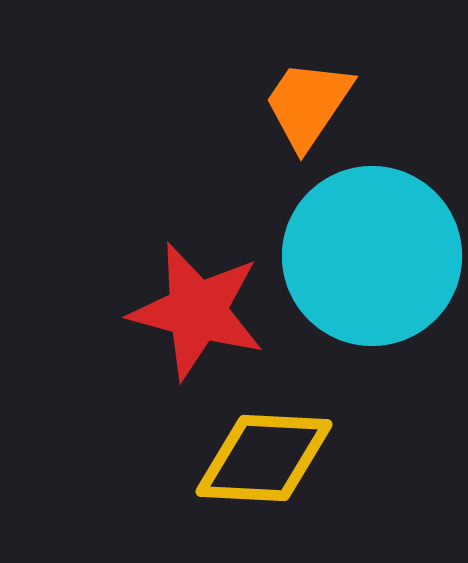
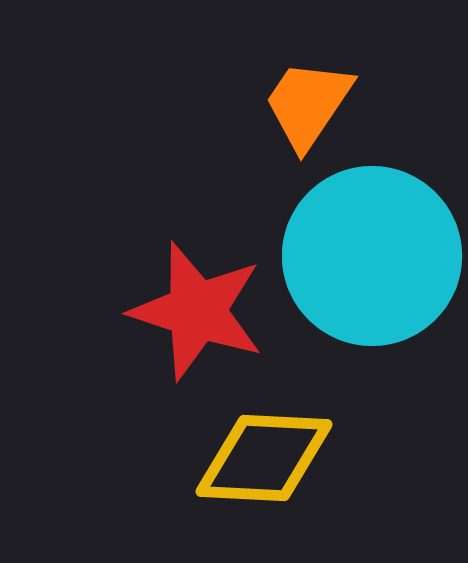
red star: rotated 3 degrees clockwise
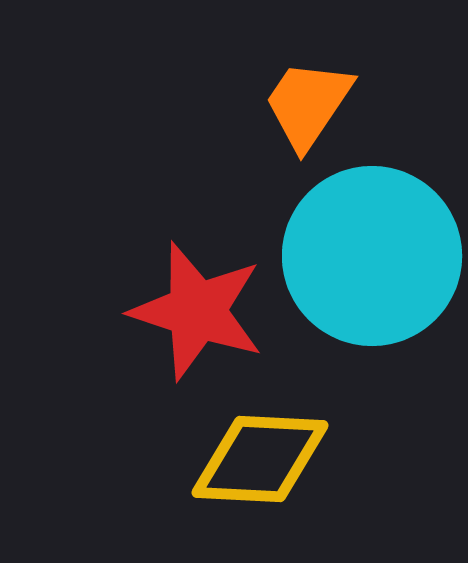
yellow diamond: moved 4 px left, 1 px down
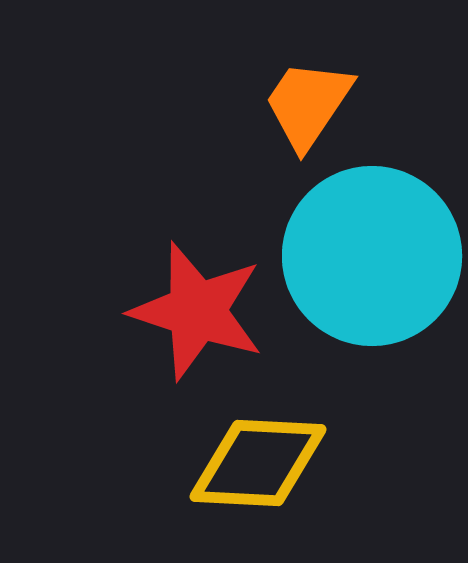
yellow diamond: moved 2 px left, 4 px down
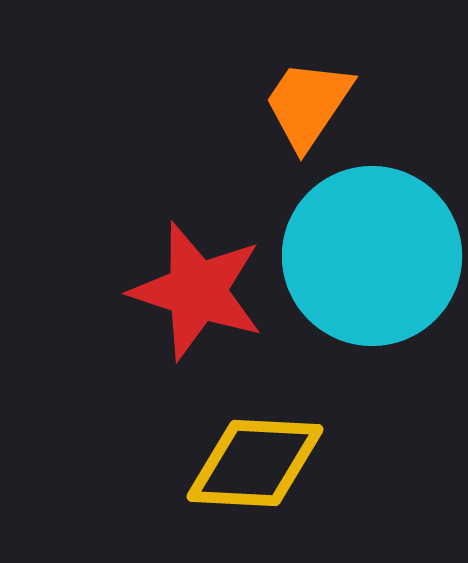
red star: moved 20 px up
yellow diamond: moved 3 px left
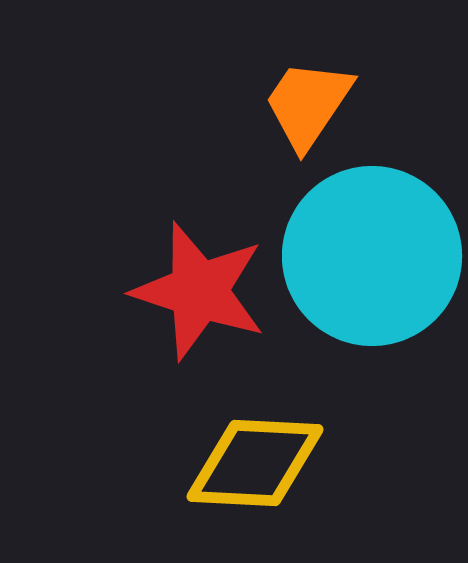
red star: moved 2 px right
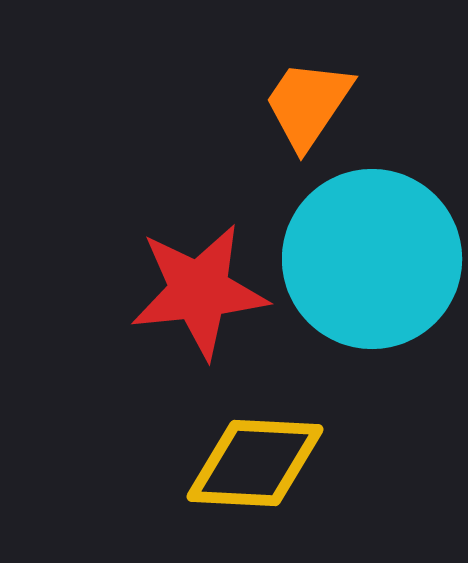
cyan circle: moved 3 px down
red star: rotated 24 degrees counterclockwise
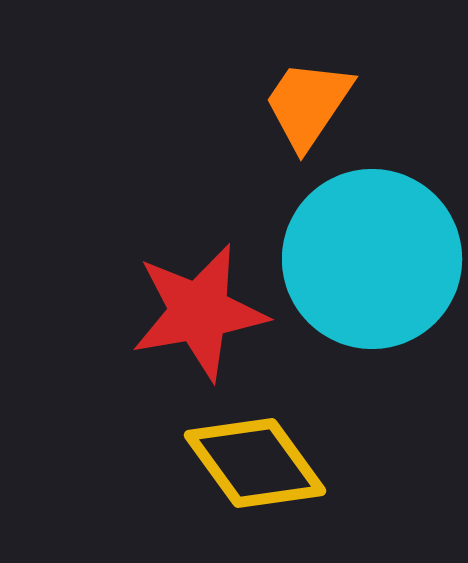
red star: moved 21 px down; rotated 4 degrees counterclockwise
yellow diamond: rotated 51 degrees clockwise
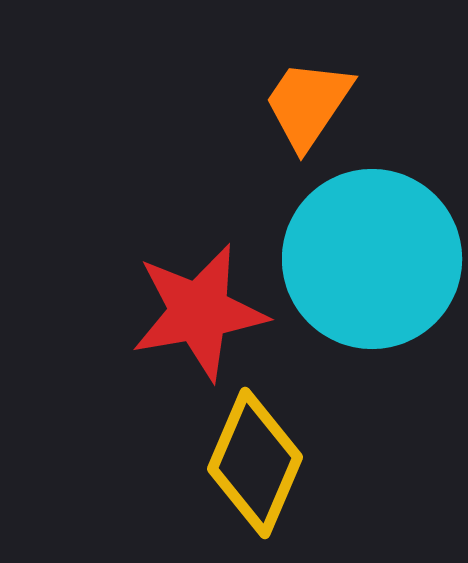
yellow diamond: rotated 59 degrees clockwise
